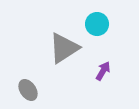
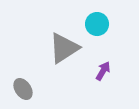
gray ellipse: moved 5 px left, 1 px up
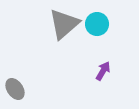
gray triangle: moved 24 px up; rotated 8 degrees counterclockwise
gray ellipse: moved 8 px left
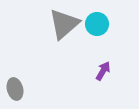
gray ellipse: rotated 20 degrees clockwise
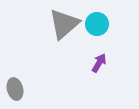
purple arrow: moved 4 px left, 8 px up
